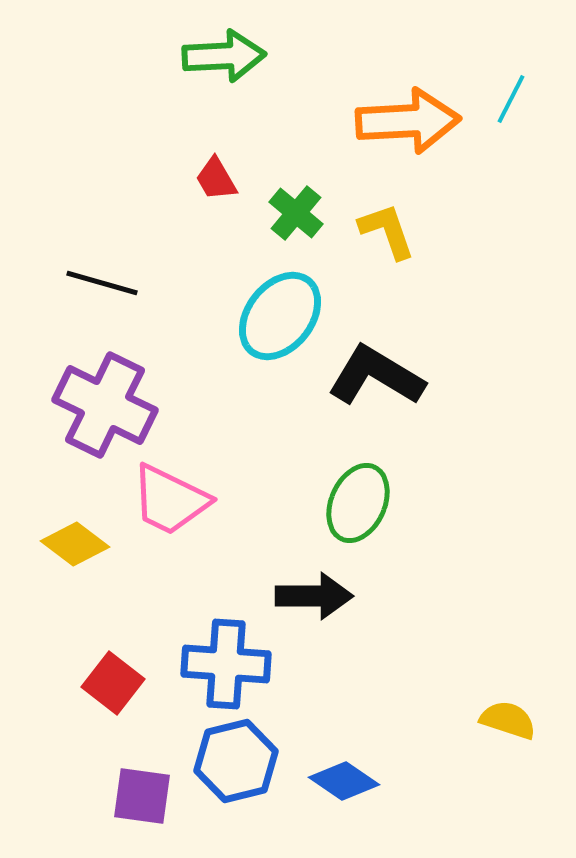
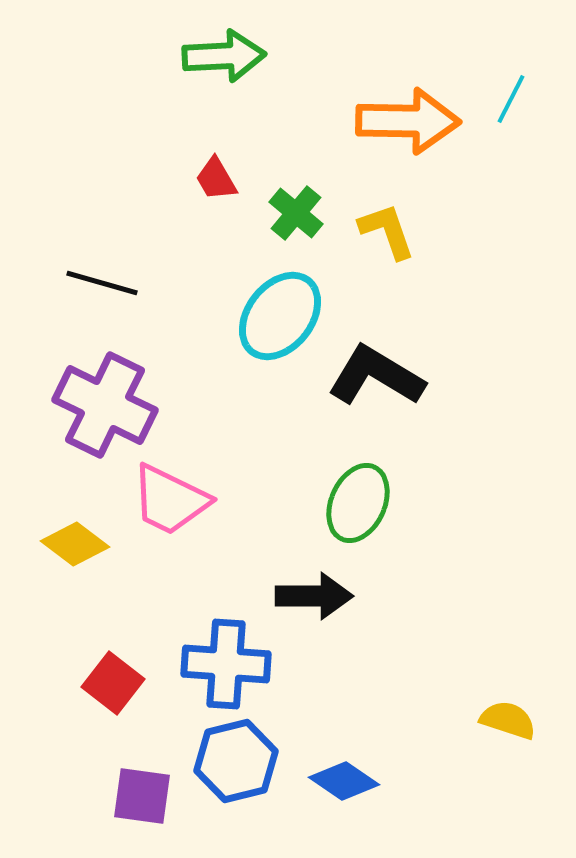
orange arrow: rotated 4 degrees clockwise
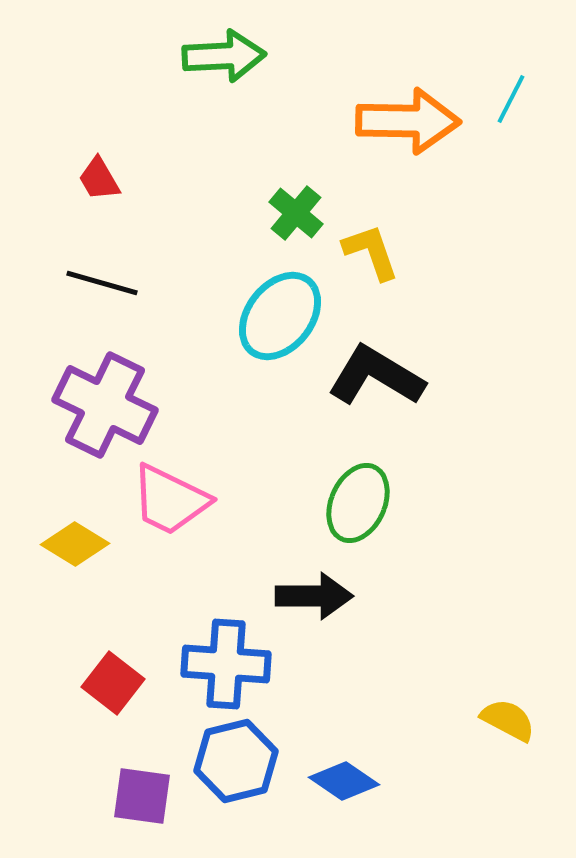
red trapezoid: moved 117 px left
yellow L-shape: moved 16 px left, 21 px down
yellow diamond: rotated 6 degrees counterclockwise
yellow semicircle: rotated 10 degrees clockwise
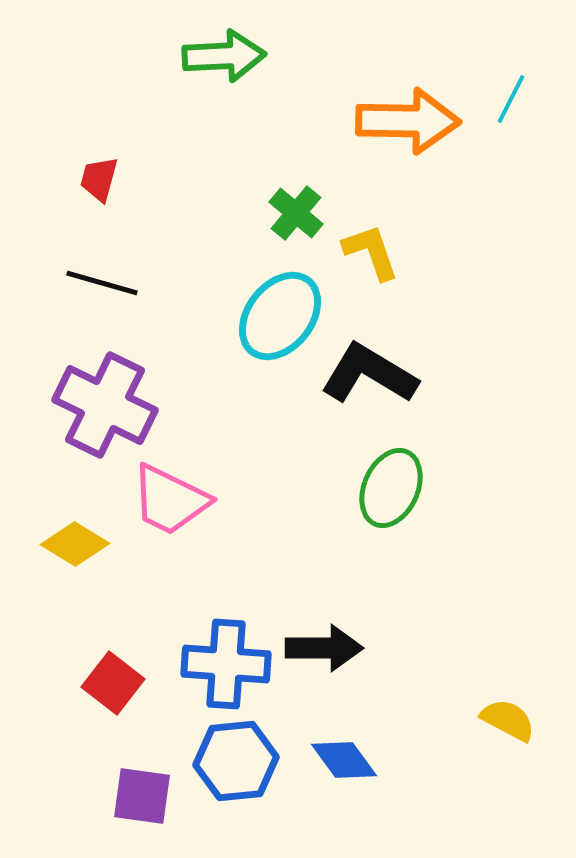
red trapezoid: rotated 45 degrees clockwise
black L-shape: moved 7 px left, 2 px up
green ellipse: moved 33 px right, 15 px up
black arrow: moved 10 px right, 52 px down
blue hexagon: rotated 8 degrees clockwise
blue diamond: moved 21 px up; rotated 20 degrees clockwise
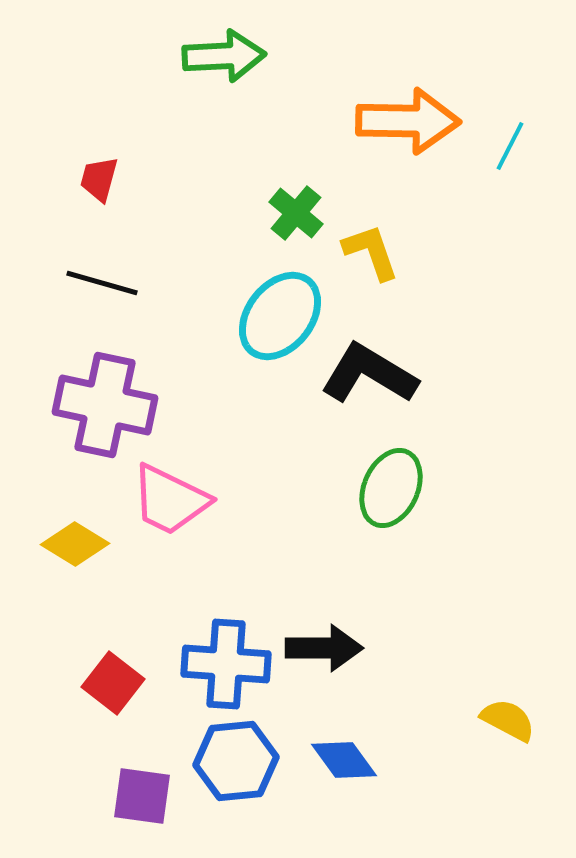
cyan line: moved 1 px left, 47 px down
purple cross: rotated 14 degrees counterclockwise
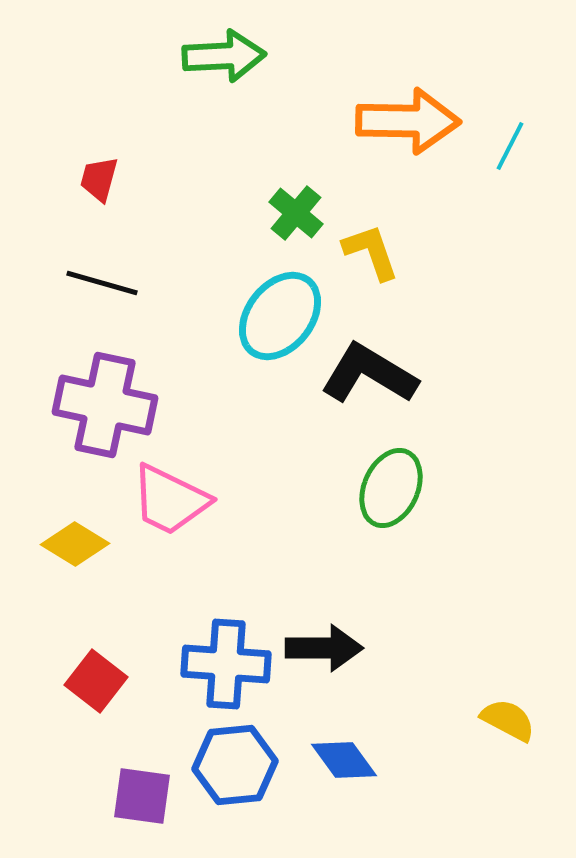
red square: moved 17 px left, 2 px up
blue hexagon: moved 1 px left, 4 px down
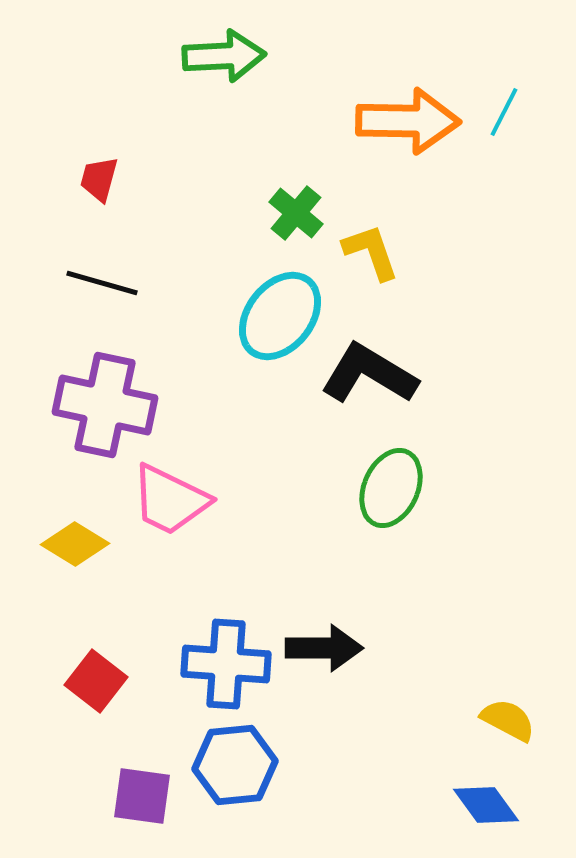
cyan line: moved 6 px left, 34 px up
blue diamond: moved 142 px right, 45 px down
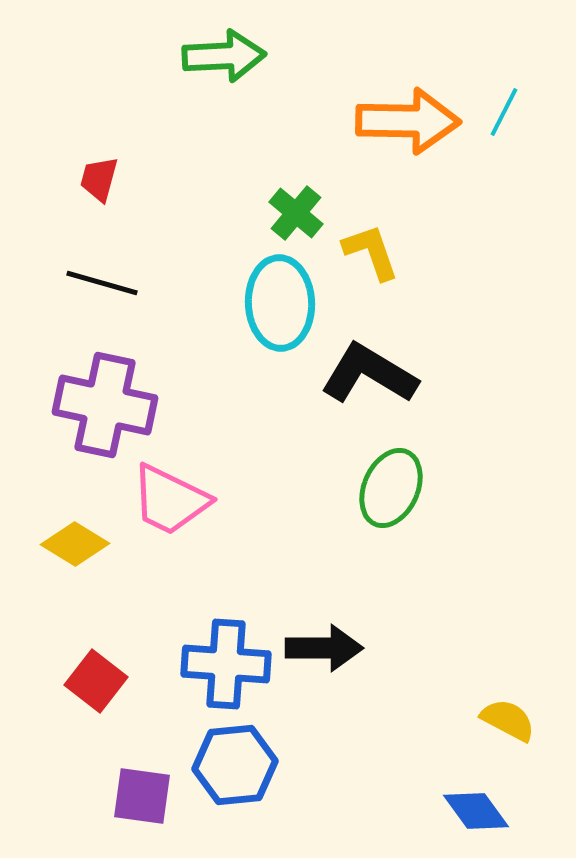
cyan ellipse: moved 13 px up; rotated 40 degrees counterclockwise
blue diamond: moved 10 px left, 6 px down
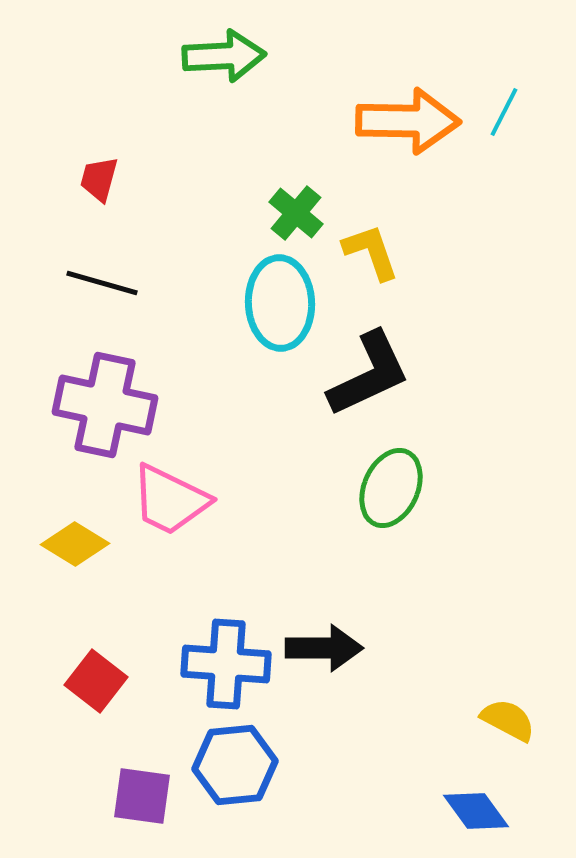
black L-shape: rotated 124 degrees clockwise
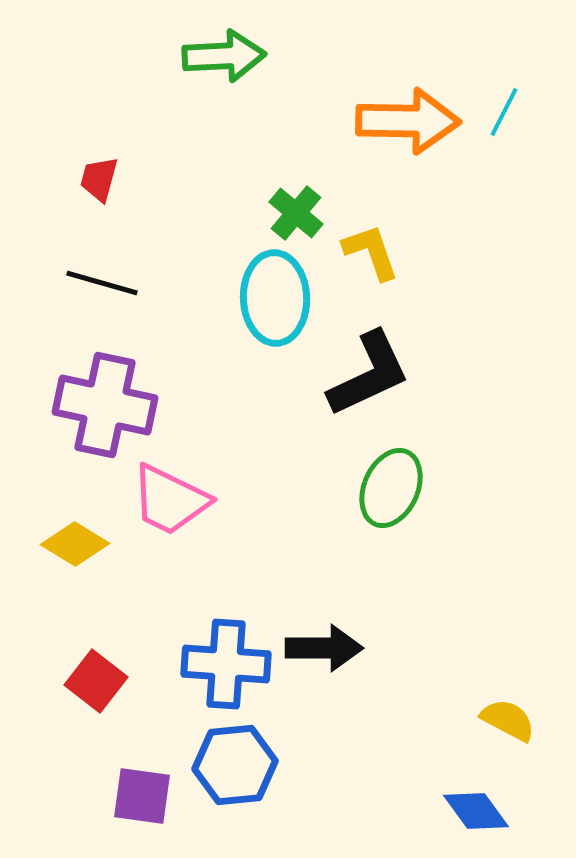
cyan ellipse: moved 5 px left, 5 px up
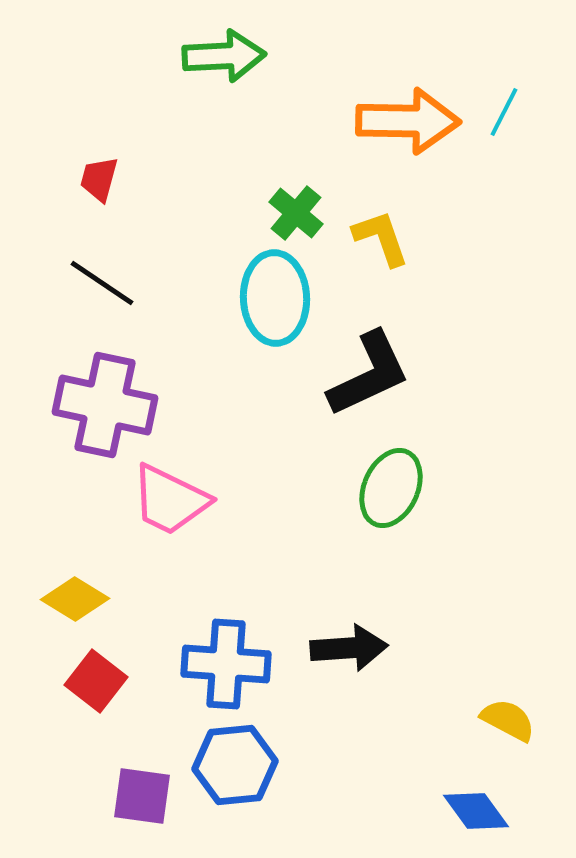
yellow L-shape: moved 10 px right, 14 px up
black line: rotated 18 degrees clockwise
yellow diamond: moved 55 px down
black arrow: moved 25 px right; rotated 4 degrees counterclockwise
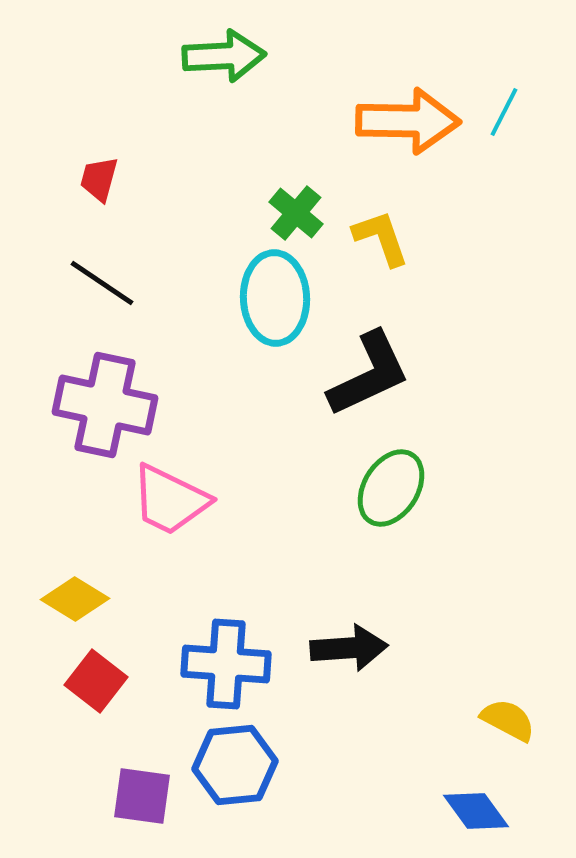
green ellipse: rotated 8 degrees clockwise
